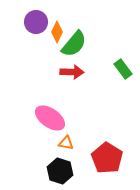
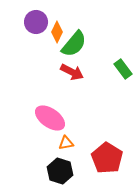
red arrow: rotated 25 degrees clockwise
orange triangle: rotated 21 degrees counterclockwise
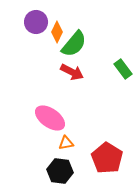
black hexagon: rotated 10 degrees counterclockwise
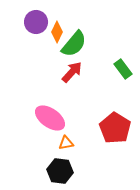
red arrow: rotated 75 degrees counterclockwise
red pentagon: moved 8 px right, 30 px up
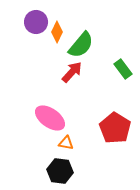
green semicircle: moved 7 px right, 1 px down
orange triangle: rotated 21 degrees clockwise
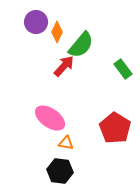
red arrow: moved 8 px left, 6 px up
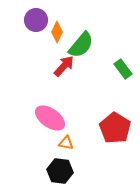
purple circle: moved 2 px up
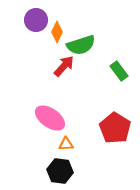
green semicircle: rotated 32 degrees clockwise
green rectangle: moved 4 px left, 2 px down
orange triangle: moved 1 px down; rotated 14 degrees counterclockwise
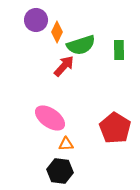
green rectangle: moved 21 px up; rotated 36 degrees clockwise
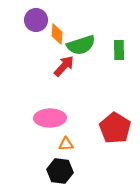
orange diamond: moved 2 px down; rotated 20 degrees counterclockwise
pink ellipse: rotated 36 degrees counterclockwise
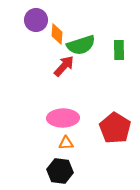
pink ellipse: moved 13 px right
orange triangle: moved 1 px up
